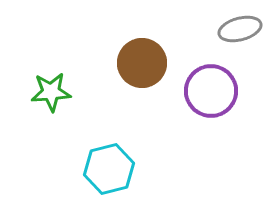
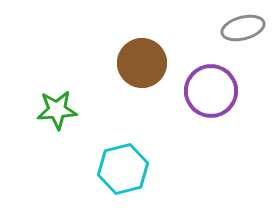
gray ellipse: moved 3 px right, 1 px up
green star: moved 6 px right, 18 px down
cyan hexagon: moved 14 px right
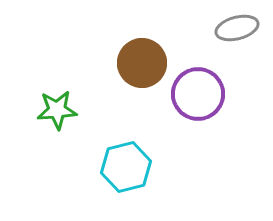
gray ellipse: moved 6 px left
purple circle: moved 13 px left, 3 px down
cyan hexagon: moved 3 px right, 2 px up
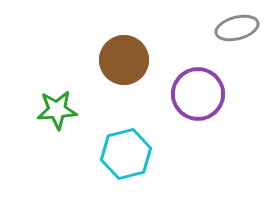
brown circle: moved 18 px left, 3 px up
cyan hexagon: moved 13 px up
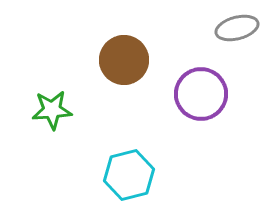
purple circle: moved 3 px right
green star: moved 5 px left
cyan hexagon: moved 3 px right, 21 px down
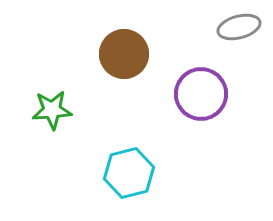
gray ellipse: moved 2 px right, 1 px up
brown circle: moved 6 px up
cyan hexagon: moved 2 px up
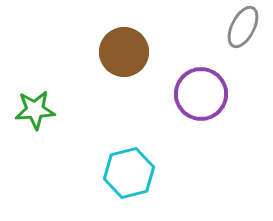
gray ellipse: moved 4 px right; rotated 48 degrees counterclockwise
brown circle: moved 2 px up
green star: moved 17 px left
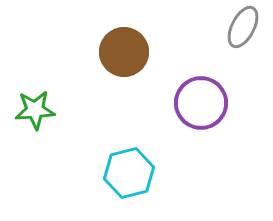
purple circle: moved 9 px down
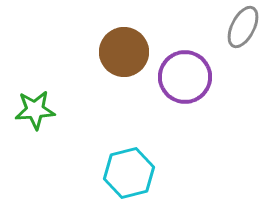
purple circle: moved 16 px left, 26 px up
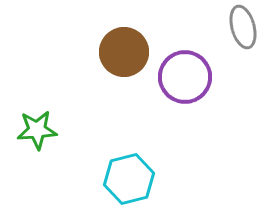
gray ellipse: rotated 42 degrees counterclockwise
green star: moved 2 px right, 20 px down
cyan hexagon: moved 6 px down
